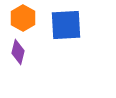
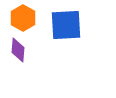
purple diamond: moved 2 px up; rotated 10 degrees counterclockwise
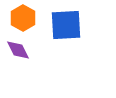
purple diamond: rotated 30 degrees counterclockwise
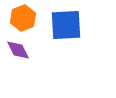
orange hexagon: rotated 10 degrees clockwise
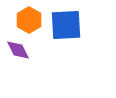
orange hexagon: moved 6 px right, 2 px down; rotated 10 degrees counterclockwise
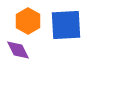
orange hexagon: moved 1 px left, 1 px down
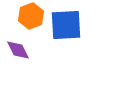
orange hexagon: moved 3 px right, 5 px up; rotated 10 degrees clockwise
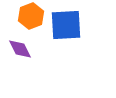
purple diamond: moved 2 px right, 1 px up
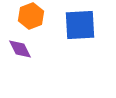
blue square: moved 14 px right
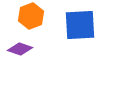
purple diamond: rotated 45 degrees counterclockwise
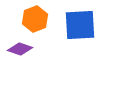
orange hexagon: moved 4 px right, 3 px down
